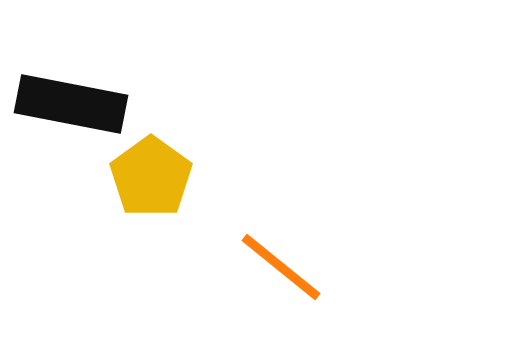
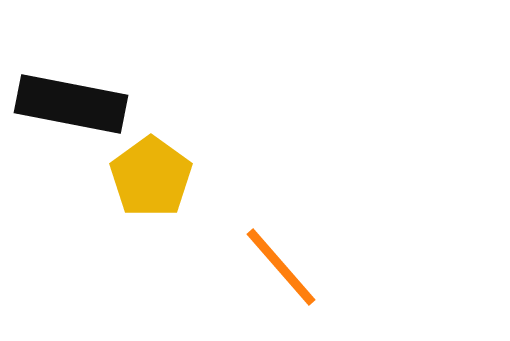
orange line: rotated 10 degrees clockwise
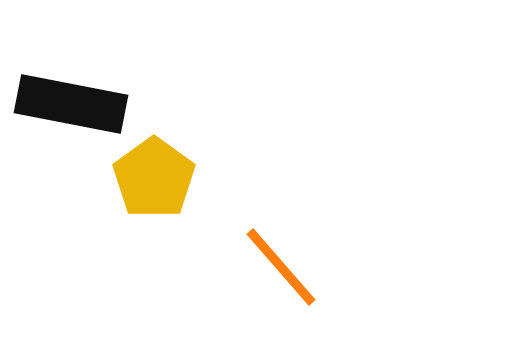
yellow pentagon: moved 3 px right, 1 px down
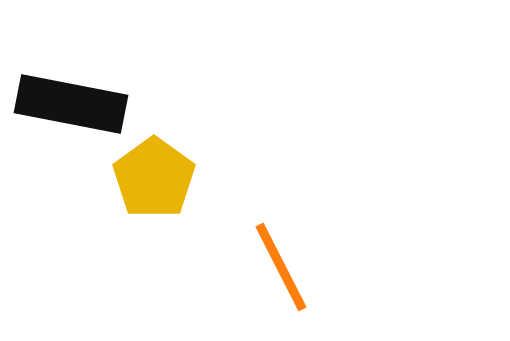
orange line: rotated 14 degrees clockwise
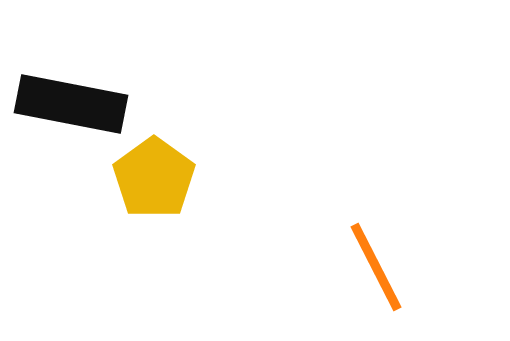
orange line: moved 95 px right
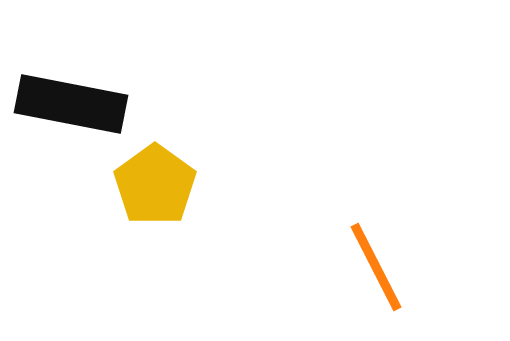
yellow pentagon: moved 1 px right, 7 px down
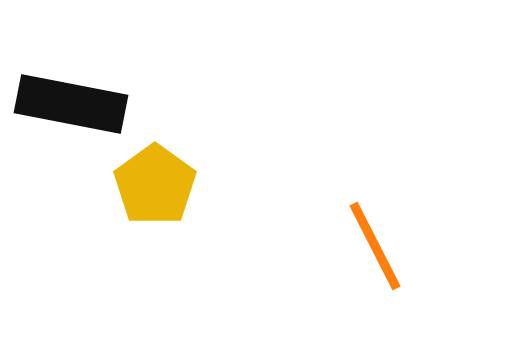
orange line: moved 1 px left, 21 px up
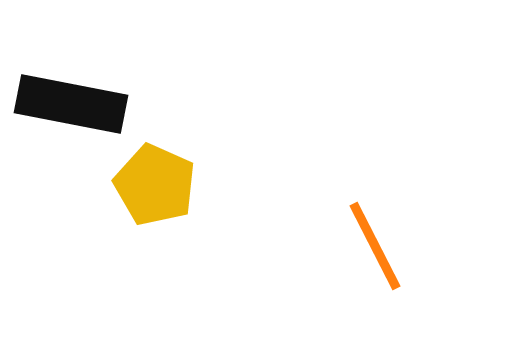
yellow pentagon: rotated 12 degrees counterclockwise
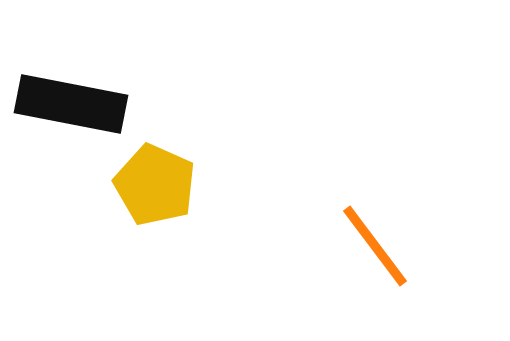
orange line: rotated 10 degrees counterclockwise
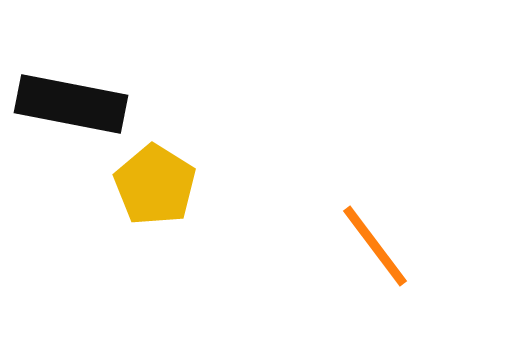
yellow pentagon: rotated 8 degrees clockwise
